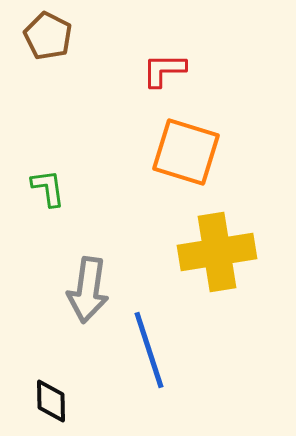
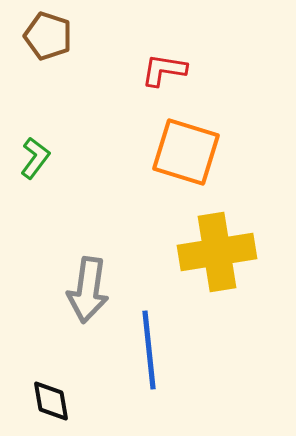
brown pentagon: rotated 9 degrees counterclockwise
red L-shape: rotated 9 degrees clockwise
green L-shape: moved 13 px left, 30 px up; rotated 45 degrees clockwise
blue line: rotated 12 degrees clockwise
black diamond: rotated 9 degrees counterclockwise
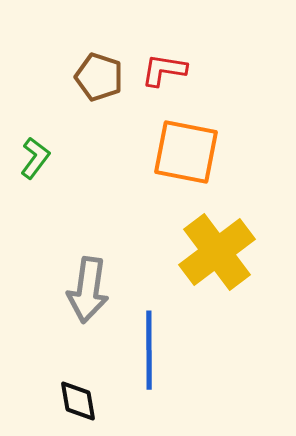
brown pentagon: moved 51 px right, 41 px down
orange square: rotated 6 degrees counterclockwise
yellow cross: rotated 28 degrees counterclockwise
blue line: rotated 6 degrees clockwise
black diamond: moved 27 px right
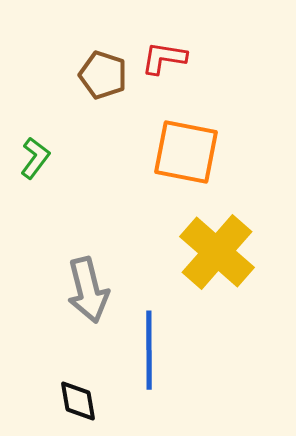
red L-shape: moved 12 px up
brown pentagon: moved 4 px right, 2 px up
yellow cross: rotated 12 degrees counterclockwise
gray arrow: rotated 22 degrees counterclockwise
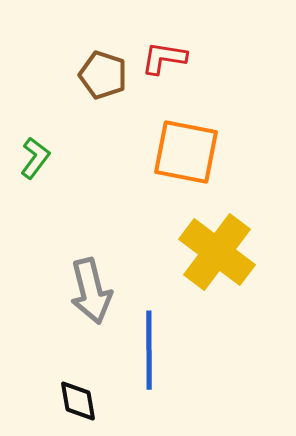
yellow cross: rotated 4 degrees counterclockwise
gray arrow: moved 3 px right, 1 px down
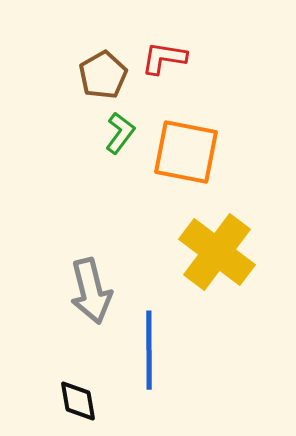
brown pentagon: rotated 24 degrees clockwise
green L-shape: moved 85 px right, 25 px up
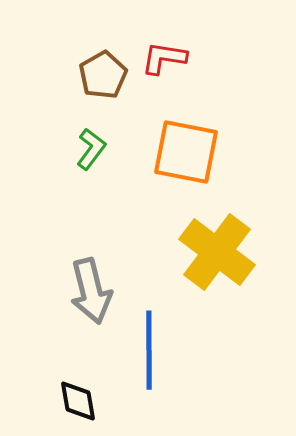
green L-shape: moved 29 px left, 16 px down
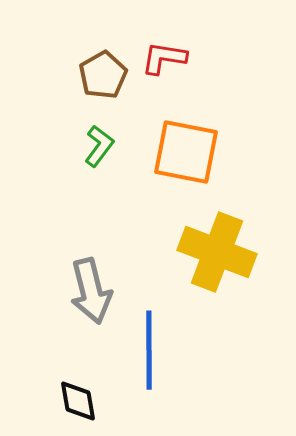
green L-shape: moved 8 px right, 3 px up
yellow cross: rotated 16 degrees counterclockwise
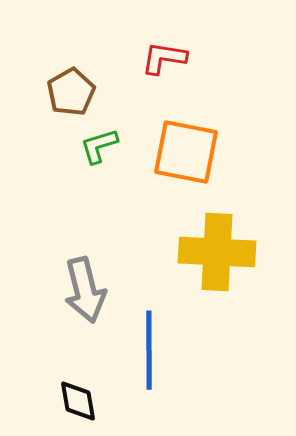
brown pentagon: moved 32 px left, 17 px down
green L-shape: rotated 144 degrees counterclockwise
yellow cross: rotated 18 degrees counterclockwise
gray arrow: moved 6 px left, 1 px up
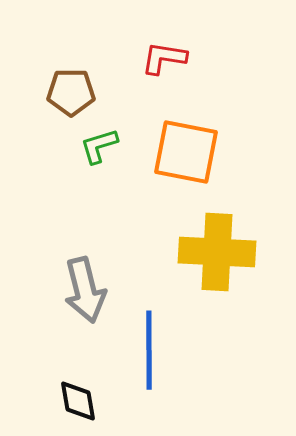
brown pentagon: rotated 30 degrees clockwise
